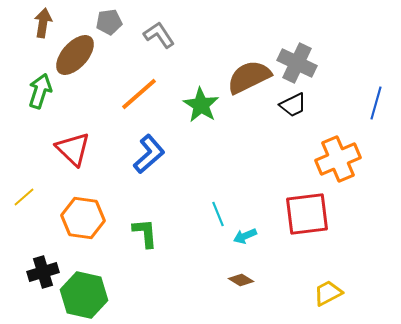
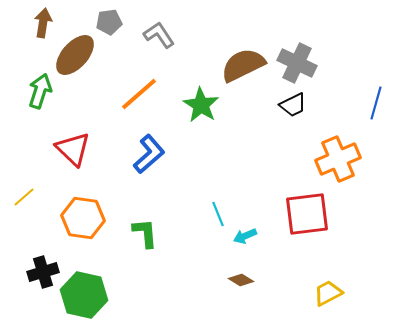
brown semicircle: moved 6 px left, 12 px up
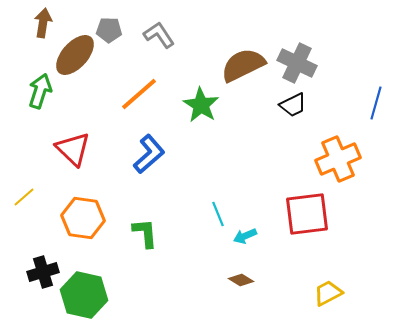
gray pentagon: moved 8 px down; rotated 10 degrees clockwise
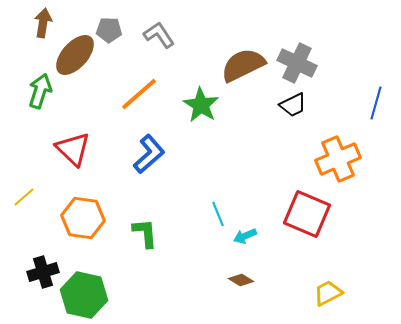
red square: rotated 30 degrees clockwise
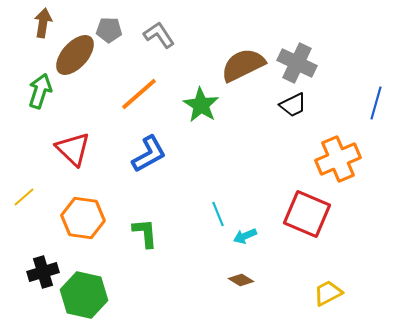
blue L-shape: rotated 12 degrees clockwise
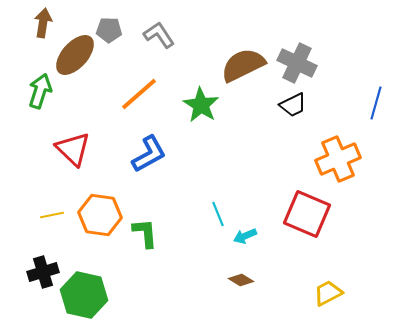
yellow line: moved 28 px right, 18 px down; rotated 30 degrees clockwise
orange hexagon: moved 17 px right, 3 px up
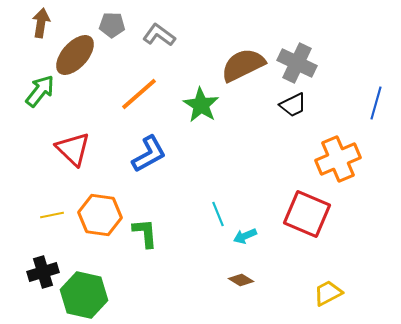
brown arrow: moved 2 px left
gray pentagon: moved 3 px right, 5 px up
gray L-shape: rotated 20 degrees counterclockwise
green arrow: rotated 20 degrees clockwise
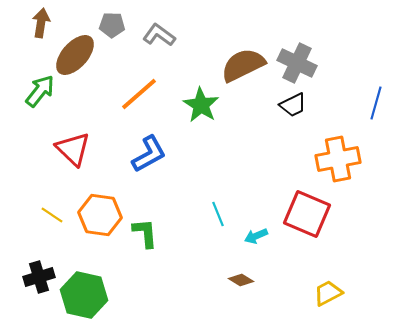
orange cross: rotated 12 degrees clockwise
yellow line: rotated 45 degrees clockwise
cyan arrow: moved 11 px right
black cross: moved 4 px left, 5 px down
